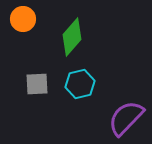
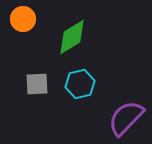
green diamond: rotated 18 degrees clockwise
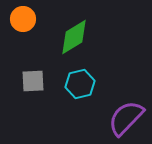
green diamond: moved 2 px right
gray square: moved 4 px left, 3 px up
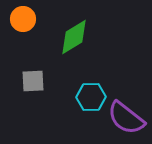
cyan hexagon: moved 11 px right, 13 px down; rotated 12 degrees clockwise
purple semicircle: rotated 96 degrees counterclockwise
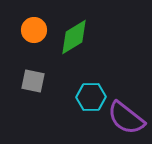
orange circle: moved 11 px right, 11 px down
gray square: rotated 15 degrees clockwise
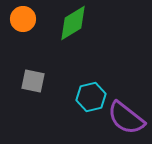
orange circle: moved 11 px left, 11 px up
green diamond: moved 1 px left, 14 px up
cyan hexagon: rotated 12 degrees counterclockwise
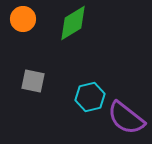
cyan hexagon: moved 1 px left
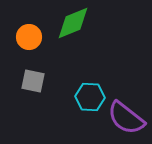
orange circle: moved 6 px right, 18 px down
green diamond: rotated 9 degrees clockwise
cyan hexagon: rotated 16 degrees clockwise
